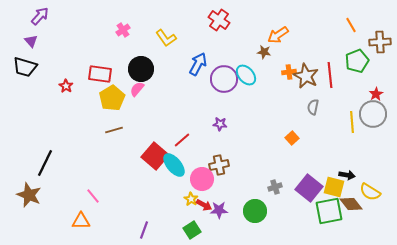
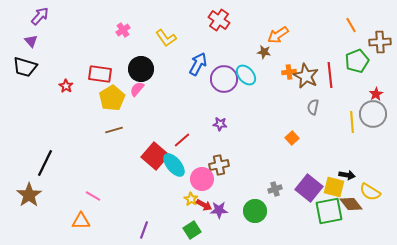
gray cross at (275, 187): moved 2 px down
brown star at (29, 195): rotated 15 degrees clockwise
pink line at (93, 196): rotated 21 degrees counterclockwise
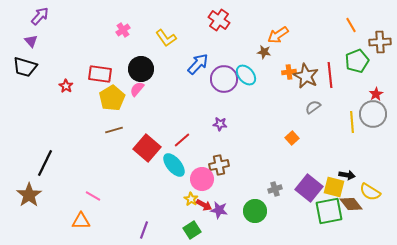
blue arrow at (198, 64): rotated 15 degrees clockwise
gray semicircle at (313, 107): rotated 42 degrees clockwise
red square at (155, 156): moved 8 px left, 8 px up
purple star at (219, 210): rotated 12 degrees clockwise
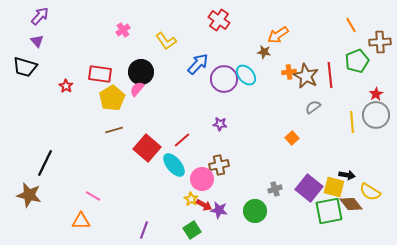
yellow L-shape at (166, 38): moved 3 px down
purple triangle at (31, 41): moved 6 px right
black circle at (141, 69): moved 3 px down
gray circle at (373, 114): moved 3 px right, 1 px down
brown star at (29, 195): rotated 25 degrees counterclockwise
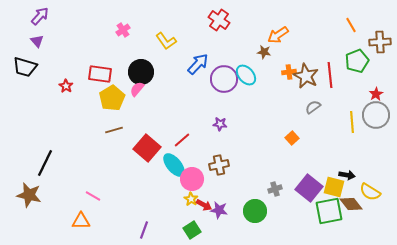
pink circle at (202, 179): moved 10 px left
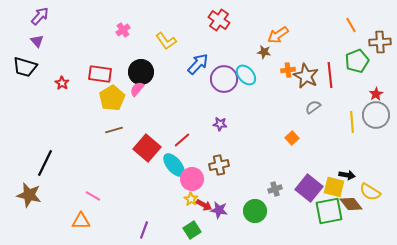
orange cross at (289, 72): moved 1 px left, 2 px up
red star at (66, 86): moved 4 px left, 3 px up
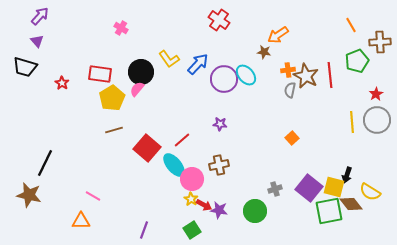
pink cross at (123, 30): moved 2 px left, 2 px up; rotated 24 degrees counterclockwise
yellow L-shape at (166, 41): moved 3 px right, 18 px down
gray semicircle at (313, 107): moved 23 px left, 17 px up; rotated 42 degrees counterclockwise
gray circle at (376, 115): moved 1 px right, 5 px down
black arrow at (347, 175): rotated 98 degrees clockwise
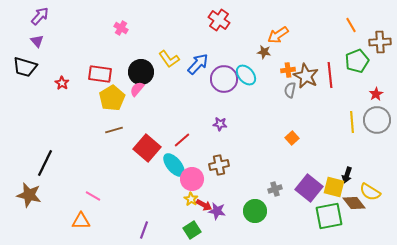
brown diamond at (351, 204): moved 3 px right, 1 px up
purple star at (219, 210): moved 2 px left, 1 px down
green square at (329, 211): moved 5 px down
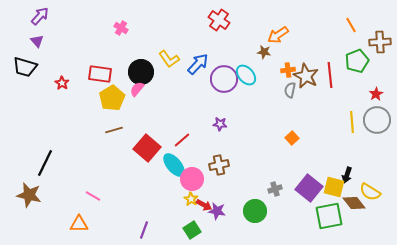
orange triangle at (81, 221): moved 2 px left, 3 px down
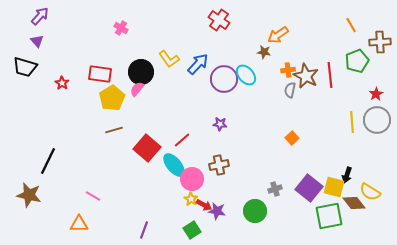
black line at (45, 163): moved 3 px right, 2 px up
